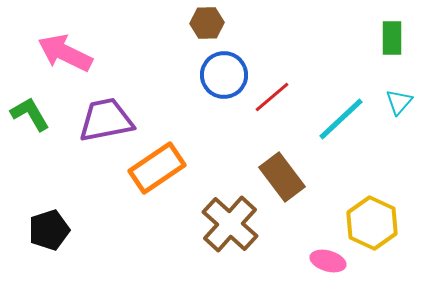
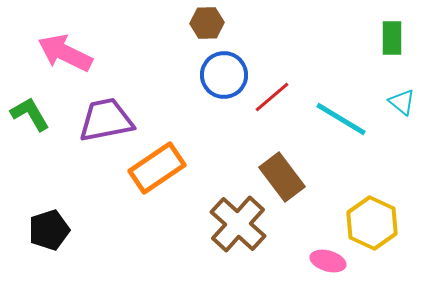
cyan triangle: moved 3 px right; rotated 32 degrees counterclockwise
cyan line: rotated 74 degrees clockwise
brown cross: moved 8 px right
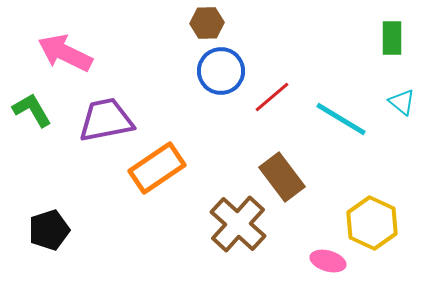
blue circle: moved 3 px left, 4 px up
green L-shape: moved 2 px right, 4 px up
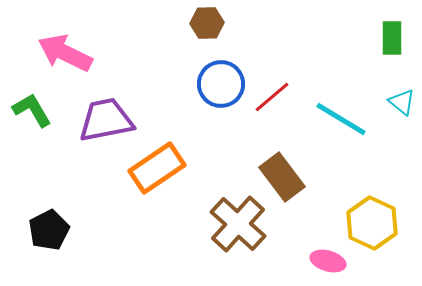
blue circle: moved 13 px down
black pentagon: rotated 9 degrees counterclockwise
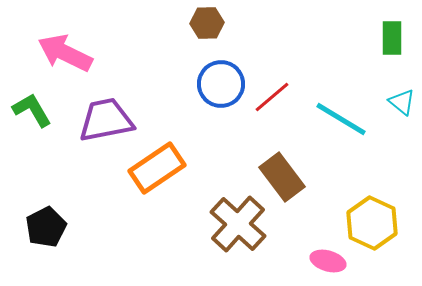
black pentagon: moved 3 px left, 3 px up
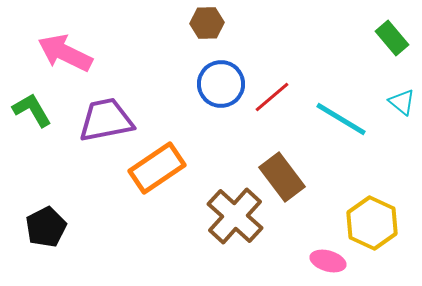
green rectangle: rotated 40 degrees counterclockwise
brown cross: moved 3 px left, 8 px up
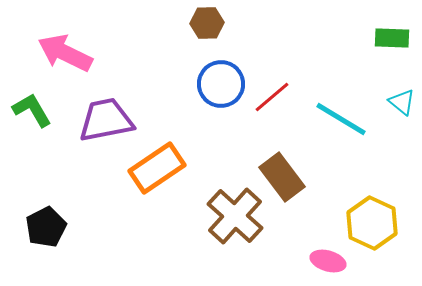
green rectangle: rotated 48 degrees counterclockwise
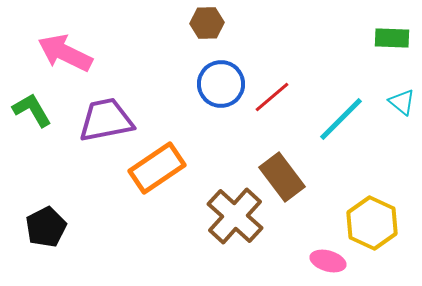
cyan line: rotated 76 degrees counterclockwise
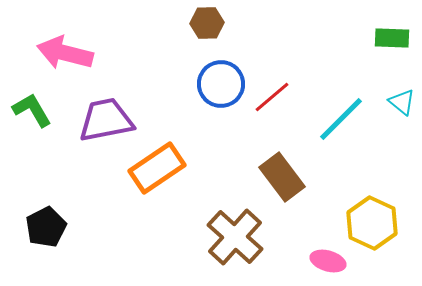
pink arrow: rotated 12 degrees counterclockwise
brown cross: moved 21 px down
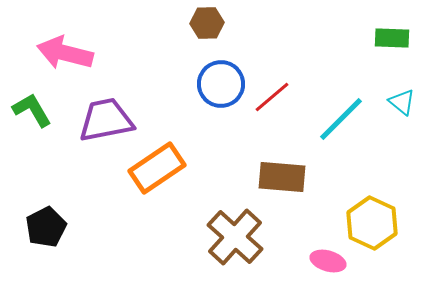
brown rectangle: rotated 48 degrees counterclockwise
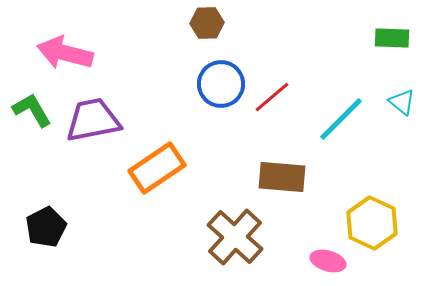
purple trapezoid: moved 13 px left
